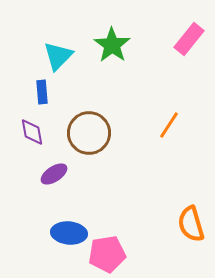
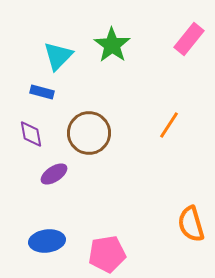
blue rectangle: rotated 70 degrees counterclockwise
purple diamond: moved 1 px left, 2 px down
blue ellipse: moved 22 px left, 8 px down; rotated 12 degrees counterclockwise
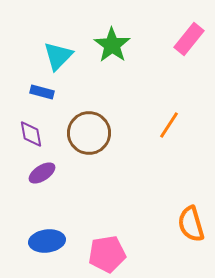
purple ellipse: moved 12 px left, 1 px up
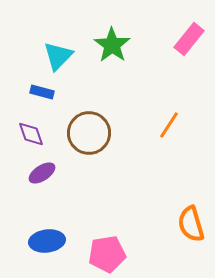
purple diamond: rotated 8 degrees counterclockwise
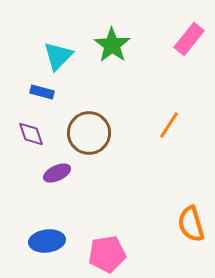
purple ellipse: moved 15 px right; rotated 8 degrees clockwise
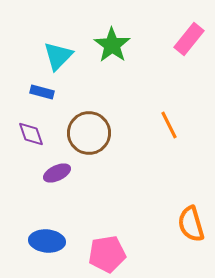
orange line: rotated 60 degrees counterclockwise
blue ellipse: rotated 12 degrees clockwise
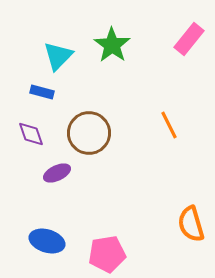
blue ellipse: rotated 12 degrees clockwise
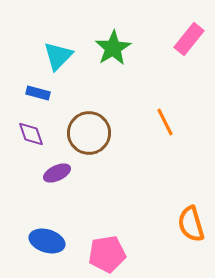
green star: moved 1 px right, 3 px down; rotated 6 degrees clockwise
blue rectangle: moved 4 px left, 1 px down
orange line: moved 4 px left, 3 px up
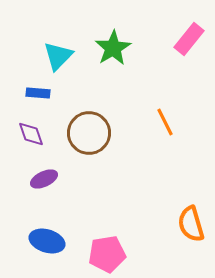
blue rectangle: rotated 10 degrees counterclockwise
purple ellipse: moved 13 px left, 6 px down
